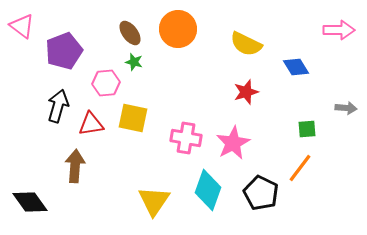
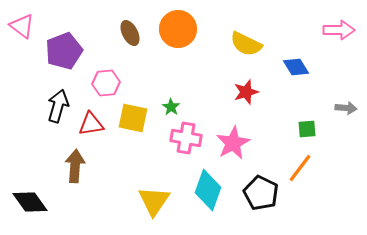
brown ellipse: rotated 10 degrees clockwise
green star: moved 37 px right, 45 px down; rotated 18 degrees clockwise
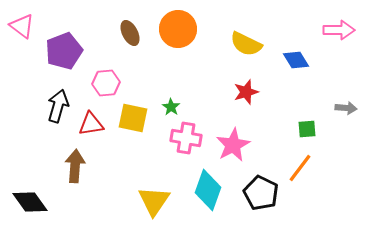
blue diamond: moved 7 px up
pink star: moved 2 px down
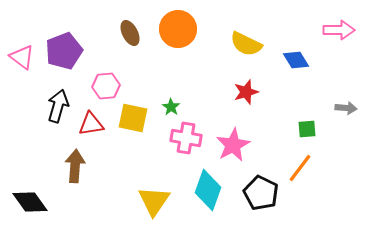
pink triangle: moved 31 px down
pink hexagon: moved 3 px down
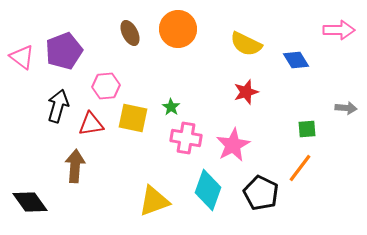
yellow triangle: rotated 36 degrees clockwise
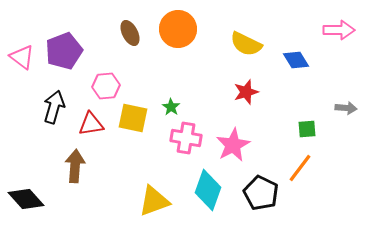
black arrow: moved 4 px left, 1 px down
black diamond: moved 4 px left, 3 px up; rotated 6 degrees counterclockwise
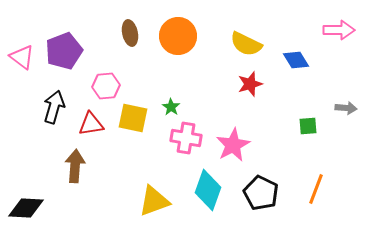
orange circle: moved 7 px down
brown ellipse: rotated 15 degrees clockwise
red star: moved 4 px right, 8 px up
green square: moved 1 px right, 3 px up
orange line: moved 16 px right, 21 px down; rotated 16 degrees counterclockwise
black diamond: moved 9 px down; rotated 45 degrees counterclockwise
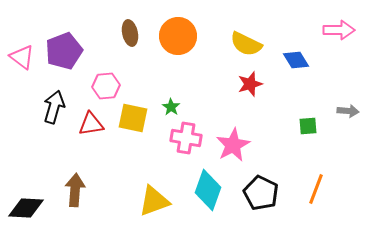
gray arrow: moved 2 px right, 3 px down
brown arrow: moved 24 px down
